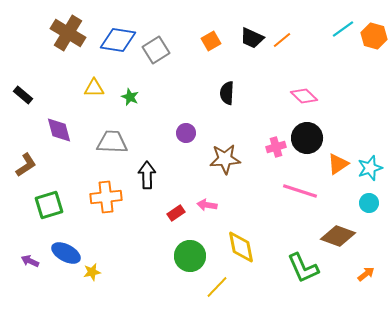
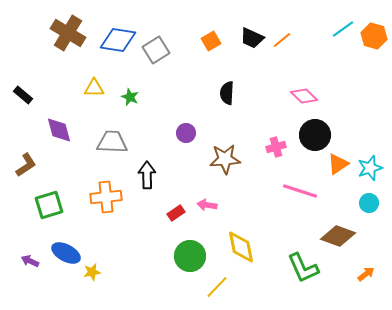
black circle: moved 8 px right, 3 px up
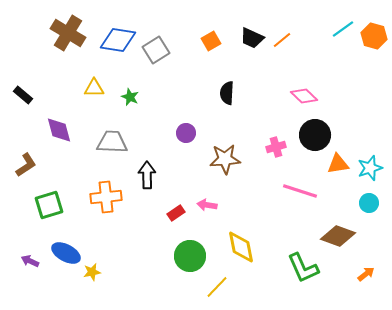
orange triangle: rotated 25 degrees clockwise
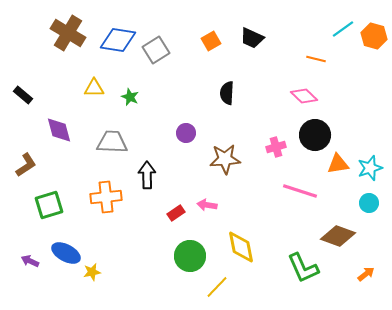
orange line: moved 34 px right, 19 px down; rotated 54 degrees clockwise
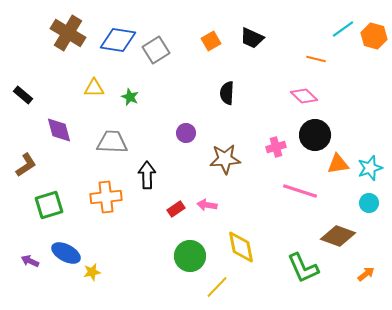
red rectangle: moved 4 px up
